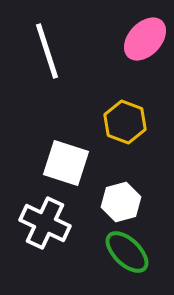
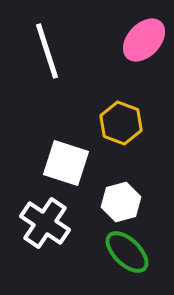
pink ellipse: moved 1 px left, 1 px down
yellow hexagon: moved 4 px left, 1 px down
white cross: rotated 9 degrees clockwise
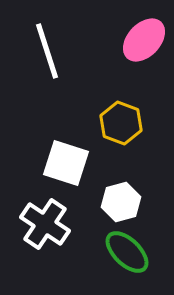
white cross: moved 1 px down
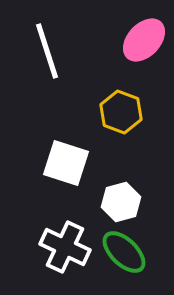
yellow hexagon: moved 11 px up
white cross: moved 20 px right, 23 px down; rotated 9 degrees counterclockwise
green ellipse: moved 3 px left
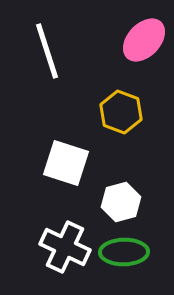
green ellipse: rotated 45 degrees counterclockwise
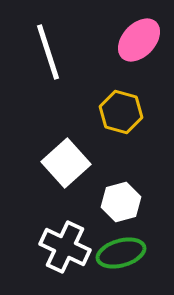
pink ellipse: moved 5 px left
white line: moved 1 px right, 1 px down
yellow hexagon: rotated 6 degrees counterclockwise
white square: rotated 30 degrees clockwise
green ellipse: moved 3 px left, 1 px down; rotated 15 degrees counterclockwise
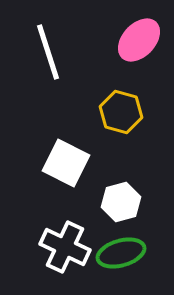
white square: rotated 21 degrees counterclockwise
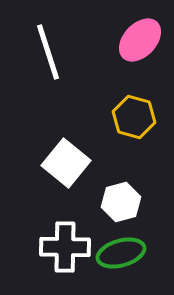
pink ellipse: moved 1 px right
yellow hexagon: moved 13 px right, 5 px down
white square: rotated 12 degrees clockwise
white cross: rotated 24 degrees counterclockwise
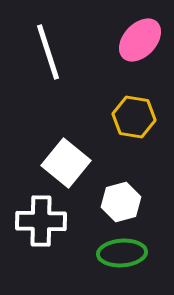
yellow hexagon: rotated 6 degrees counterclockwise
white cross: moved 24 px left, 26 px up
green ellipse: moved 1 px right; rotated 12 degrees clockwise
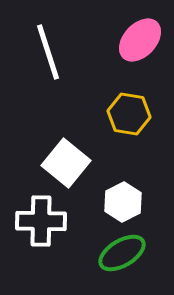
yellow hexagon: moved 5 px left, 3 px up
white hexagon: moved 2 px right; rotated 12 degrees counterclockwise
green ellipse: rotated 27 degrees counterclockwise
